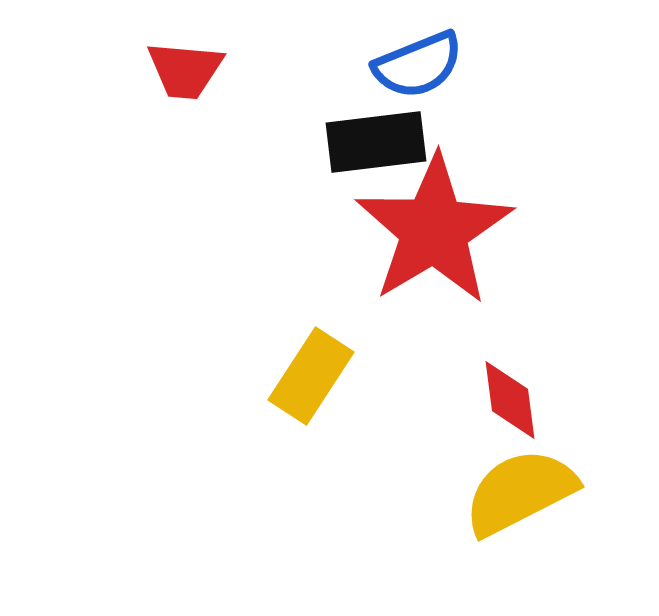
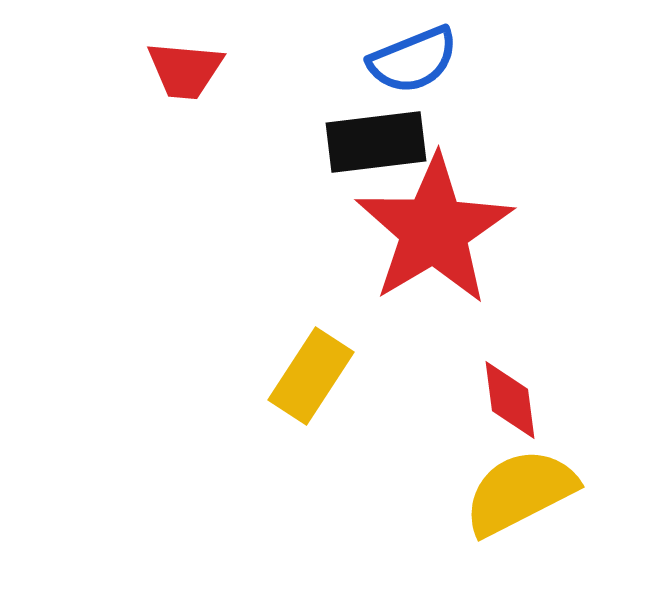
blue semicircle: moved 5 px left, 5 px up
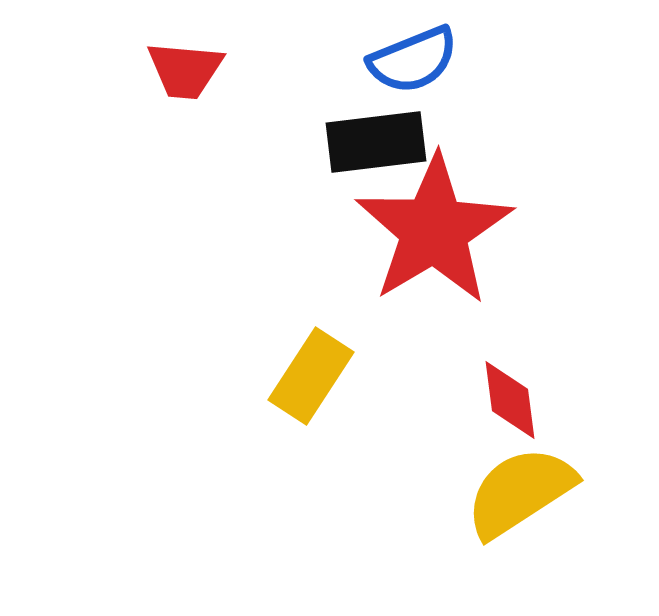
yellow semicircle: rotated 6 degrees counterclockwise
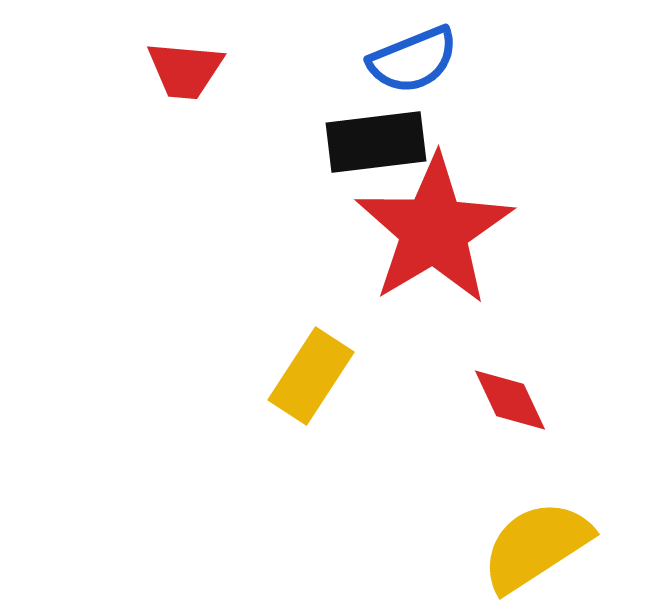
red diamond: rotated 18 degrees counterclockwise
yellow semicircle: moved 16 px right, 54 px down
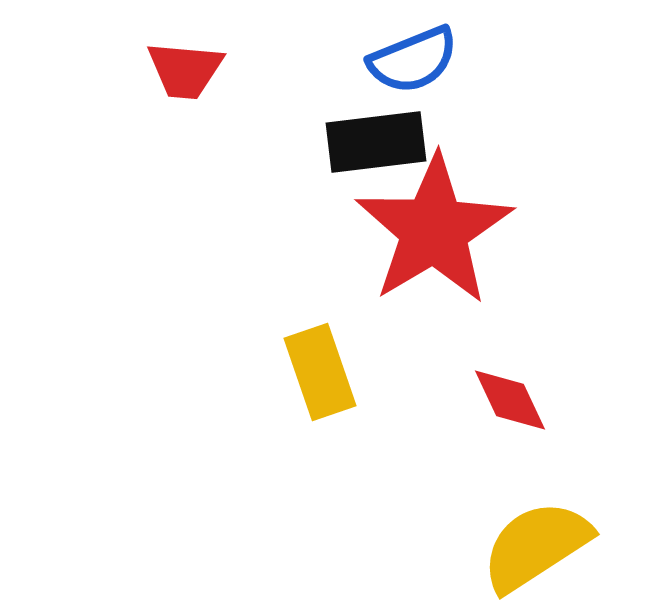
yellow rectangle: moved 9 px right, 4 px up; rotated 52 degrees counterclockwise
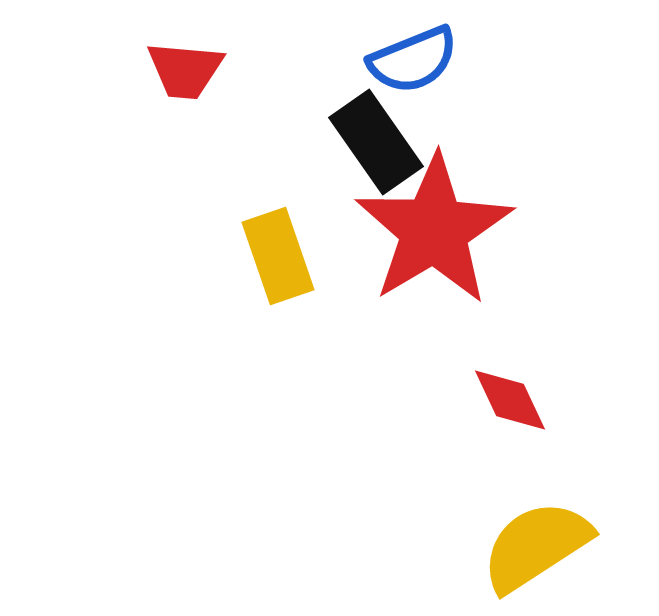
black rectangle: rotated 62 degrees clockwise
yellow rectangle: moved 42 px left, 116 px up
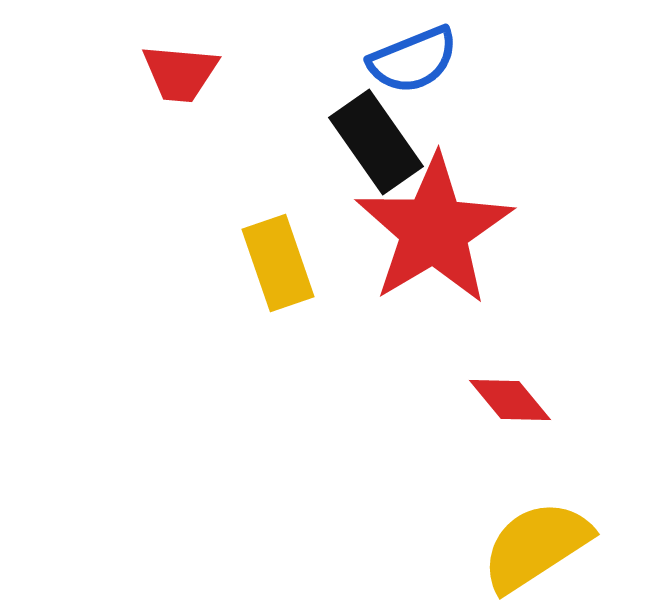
red trapezoid: moved 5 px left, 3 px down
yellow rectangle: moved 7 px down
red diamond: rotated 14 degrees counterclockwise
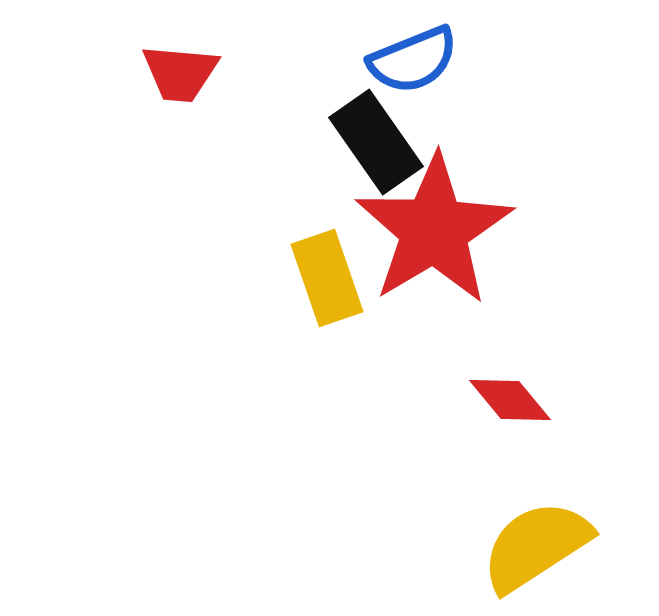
yellow rectangle: moved 49 px right, 15 px down
